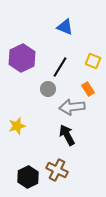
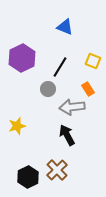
brown cross: rotated 20 degrees clockwise
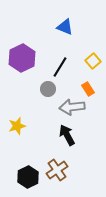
yellow square: rotated 28 degrees clockwise
brown cross: rotated 10 degrees clockwise
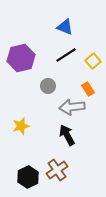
purple hexagon: moved 1 px left; rotated 12 degrees clockwise
black line: moved 6 px right, 12 px up; rotated 25 degrees clockwise
gray circle: moved 3 px up
yellow star: moved 4 px right
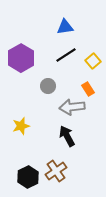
blue triangle: rotated 30 degrees counterclockwise
purple hexagon: rotated 16 degrees counterclockwise
black arrow: moved 1 px down
brown cross: moved 1 px left, 1 px down
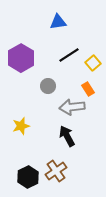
blue triangle: moved 7 px left, 5 px up
black line: moved 3 px right
yellow square: moved 2 px down
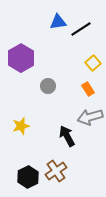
black line: moved 12 px right, 26 px up
gray arrow: moved 18 px right, 10 px down; rotated 10 degrees counterclockwise
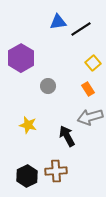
yellow star: moved 7 px right, 1 px up; rotated 30 degrees clockwise
brown cross: rotated 30 degrees clockwise
black hexagon: moved 1 px left, 1 px up
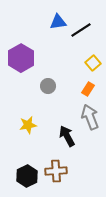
black line: moved 1 px down
orange rectangle: rotated 64 degrees clockwise
gray arrow: rotated 85 degrees clockwise
yellow star: rotated 24 degrees counterclockwise
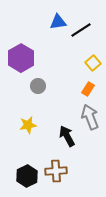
gray circle: moved 10 px left
